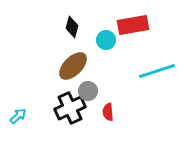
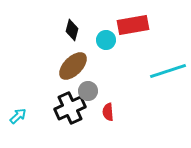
black diamond: moved 3 px down
cyan line: moved 11 px right
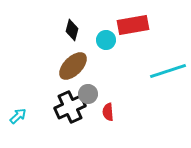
gray circle: moved 3 px down
black cross: moved 1 px up
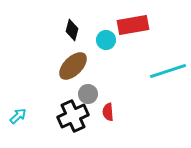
black cross: moved 3 px right, 9 px down
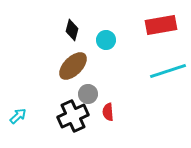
red rectangle: moved 28 px right
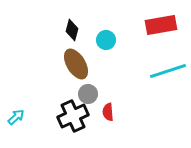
brown ellipse: moved 3 px right, 2 px up; rotated 76 degrees counterclockwise
cyan arrow: moved 2 px left, 1 px down
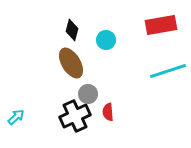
brown ellipse: moved 5 px left, 1 px up
black cross: moved 2 px right
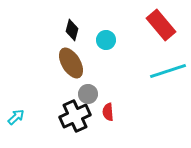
red rectangle: rotated 60 degrees clockwise
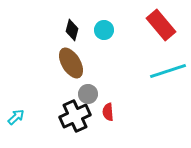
cyan circle: moved 2 px left, 10 px up
